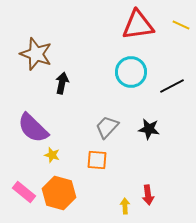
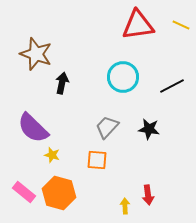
cyan circle: moved 8 px left, 5 px down
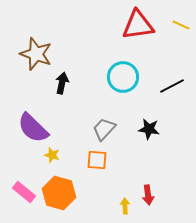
gray trapezoid: moved 3 px left, 2 px down
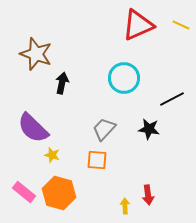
red triangle: rotated 16 degrees counterclockwise
cyan circle: moved 1 px right, 1 px down
black line: moved 13 px down
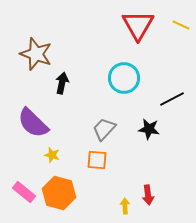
red triangle: rotated 36 degrees counterclockwise
purple semicircle: moved 5 px up
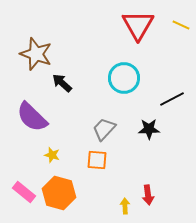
black arrow: rotated 60 degrees counterclockwise
purple semicircle: moved 1 px left, 6 px up
black star: rotated 10 degrees counterclockwise
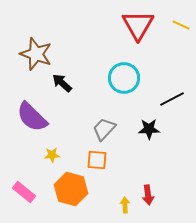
yellow star: rotated 21 degrees counterclockwise
orange hexagon: moved 12 px right, 4 px up
yellow arrow: moved 1 px up
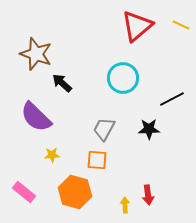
red triangle: moved 1 px left, 1 px down; rotated 20 degrees clockwise
cyan circle: moved 1 px left
purple semicircle: moved 4 px right
gray trapezoid: rotated 15 degrees counterclockwise
orange hexagon: moved 4 px right, 3 px down
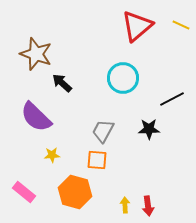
gray trapezoid: moved 1 px left, 2 px down
red arrow: moved 11 px down
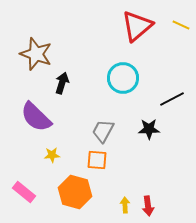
black arrow: rotated 65 degrees clockwise
